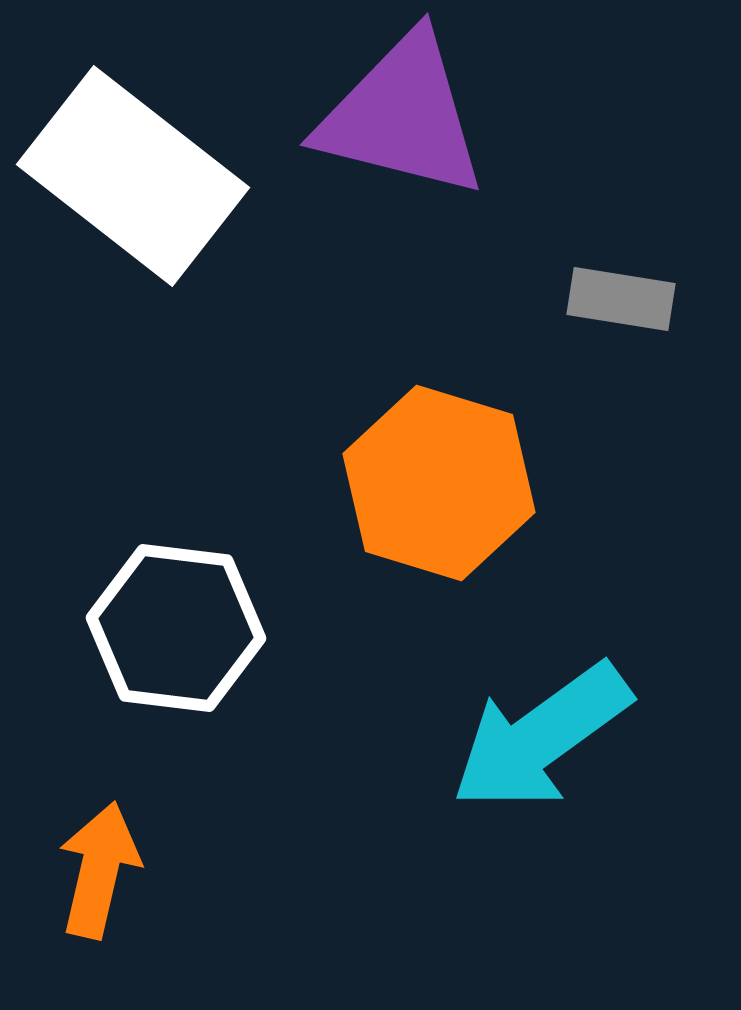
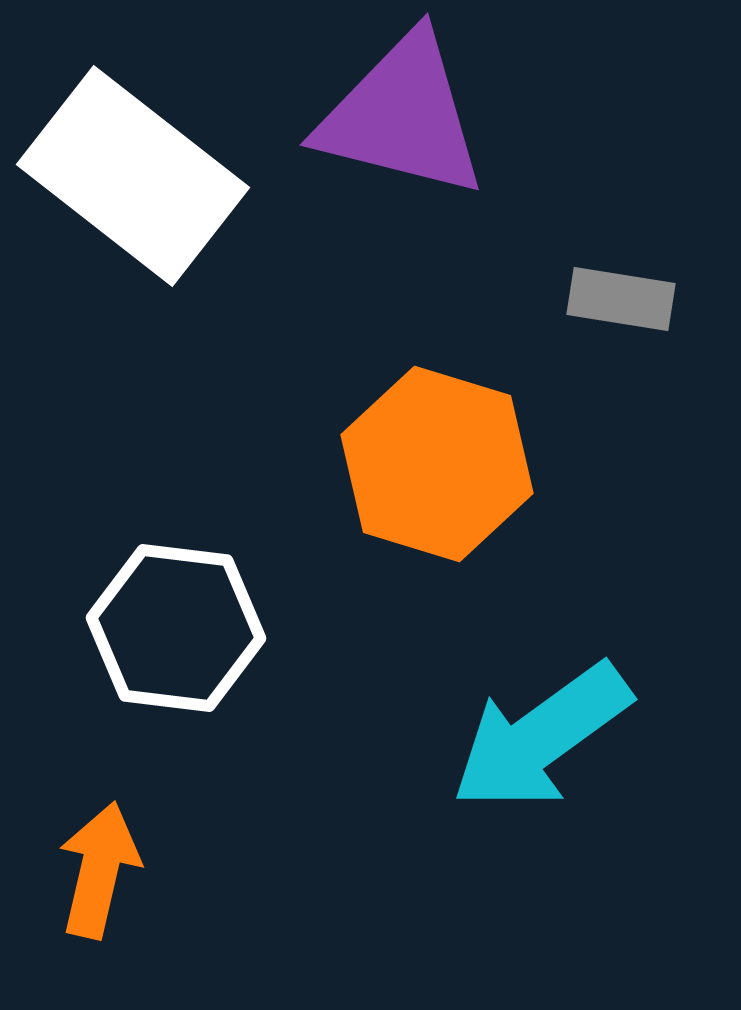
orange hexagon: moved 2 px left, 19 px up
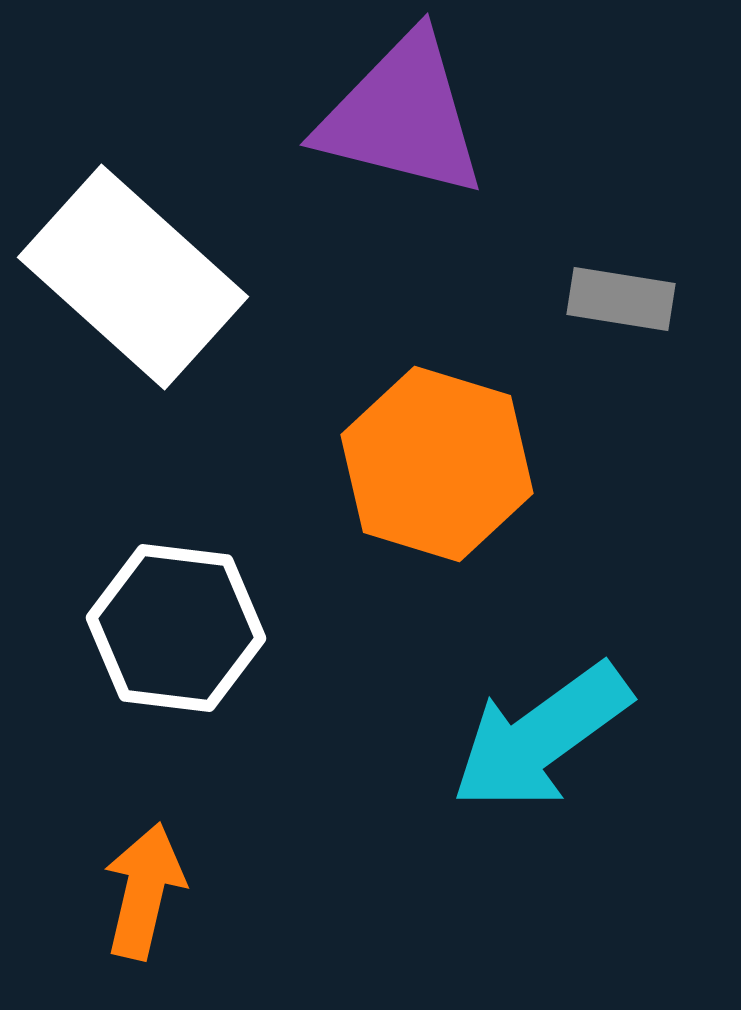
white rectangle: moved 101 px down; rotated 4 degrees clockwise
orange arrow: moved 45 px right, 21 px down
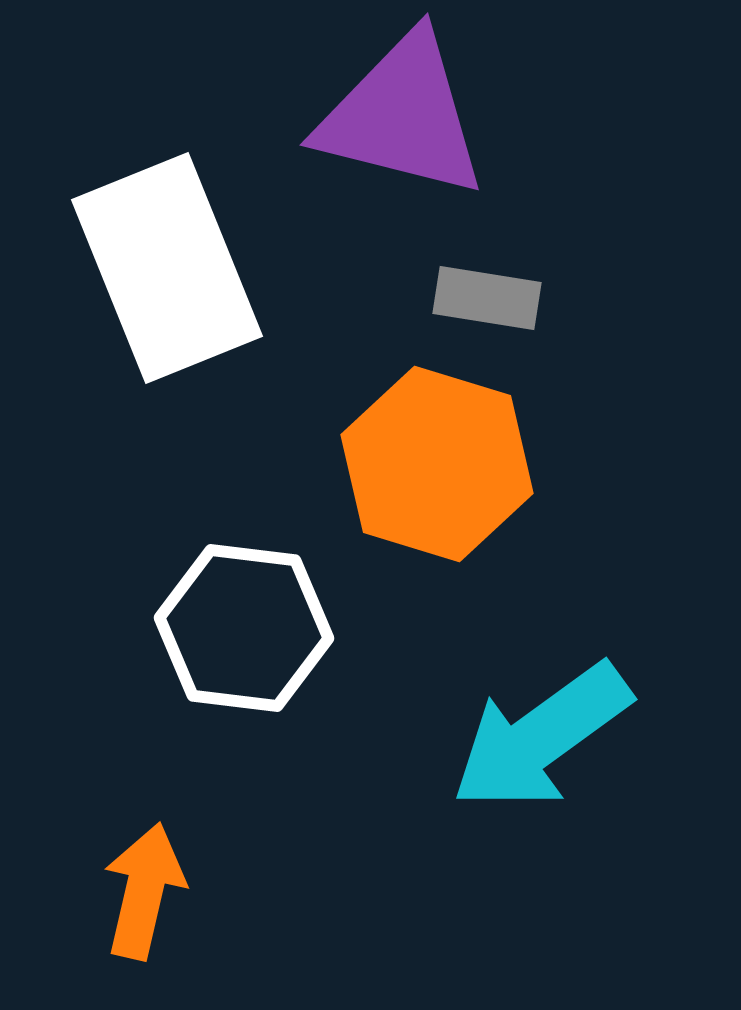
white rectangle: moved 34 px right, 9 px up; rotated 26 degrees clockwise
gray rectangle: moved 134 px left, 1 px up
white hexagon: moved 68 px right
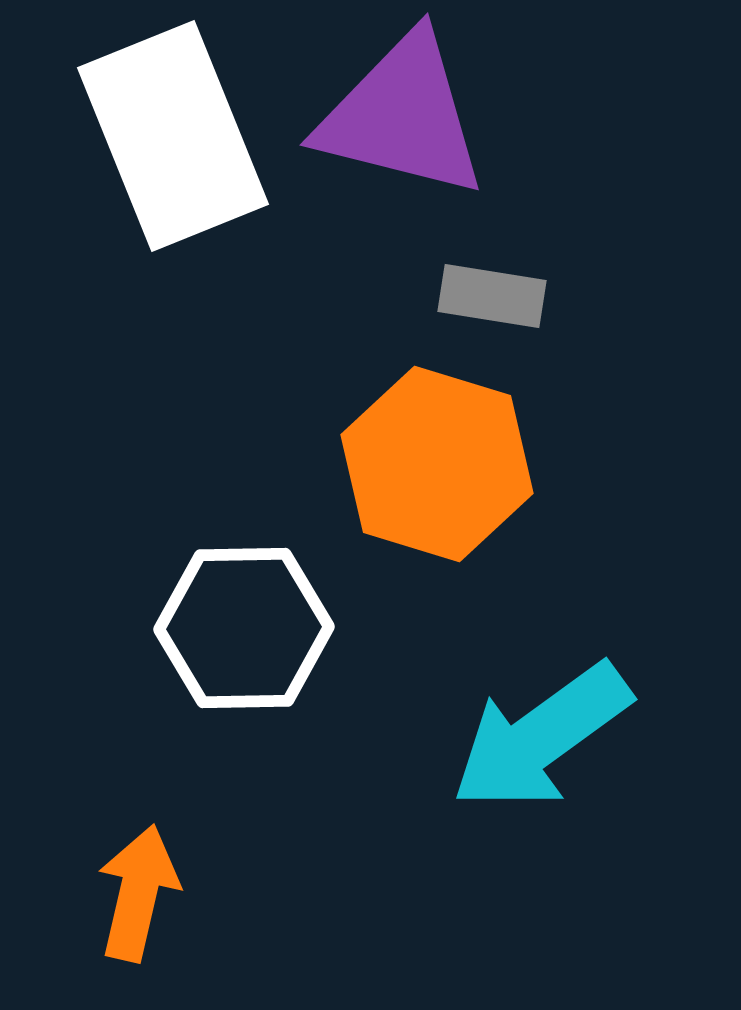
white rectangle: moved 6 px right, 132 px up
gray rectangle: moved 5 px right, 2 px up
white hexagon: rotated 8 degrees counterclockwise
orange arrow: moved 6 px left, 2 px down
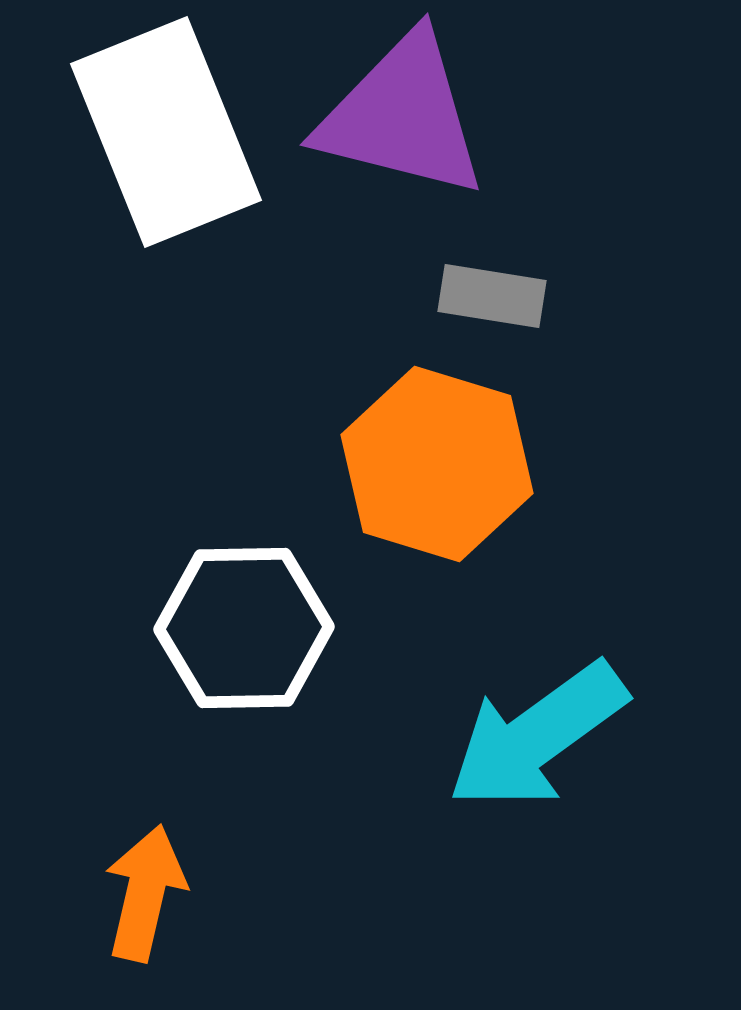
white rectangle: moved 7 px left, 4 px up
cyan arrow: moved 4 px left, 1 px up
orange arrow: moved 7 px right
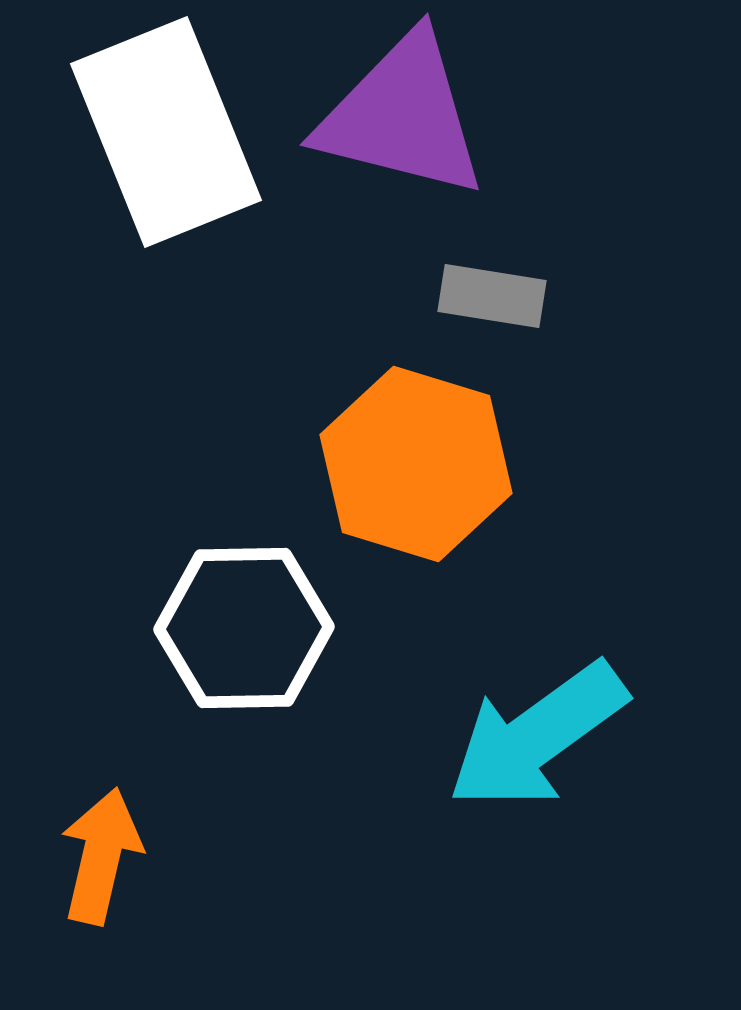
orange hexagon: moved 21 px left
orange arrow: moved 44 px left, 37 px up
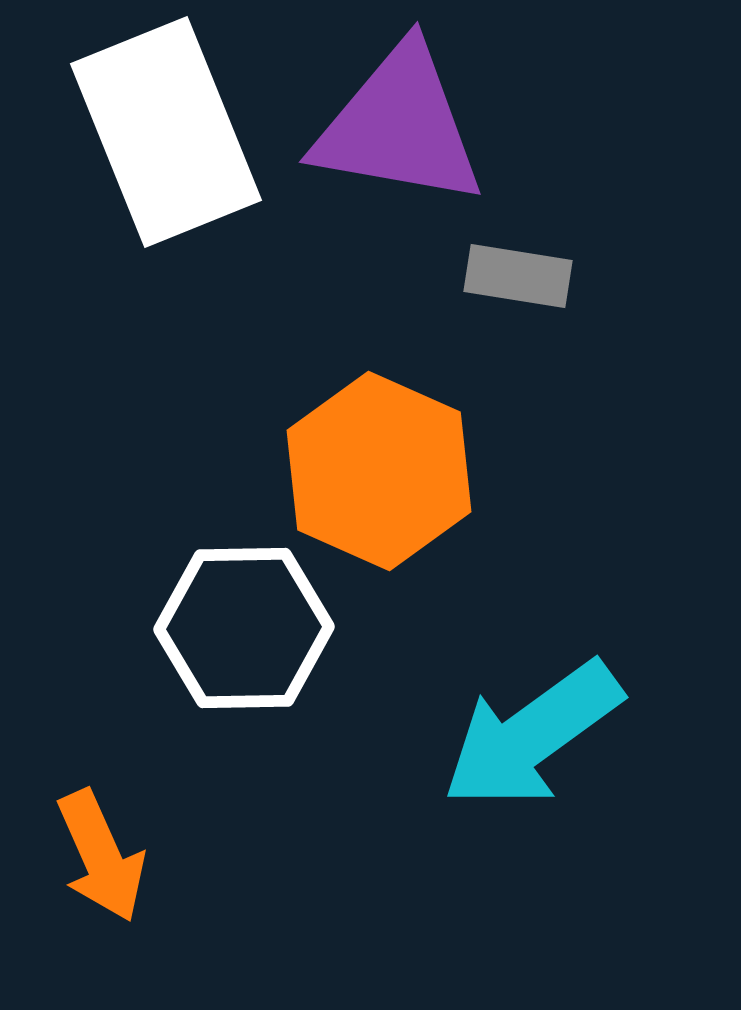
purple triangle: moved 3 px left, 10 px down; rotated 4 degrees counterclockwise
gray rectangle: moved 26 px right, 20 px up
orange hexagon: moved 37 px left, 7 px down; rotated 7 degrees clockwise
cyan arrow: moved 5 px left, 1 px up
orange arrow: rotated 143 degrees clockwise
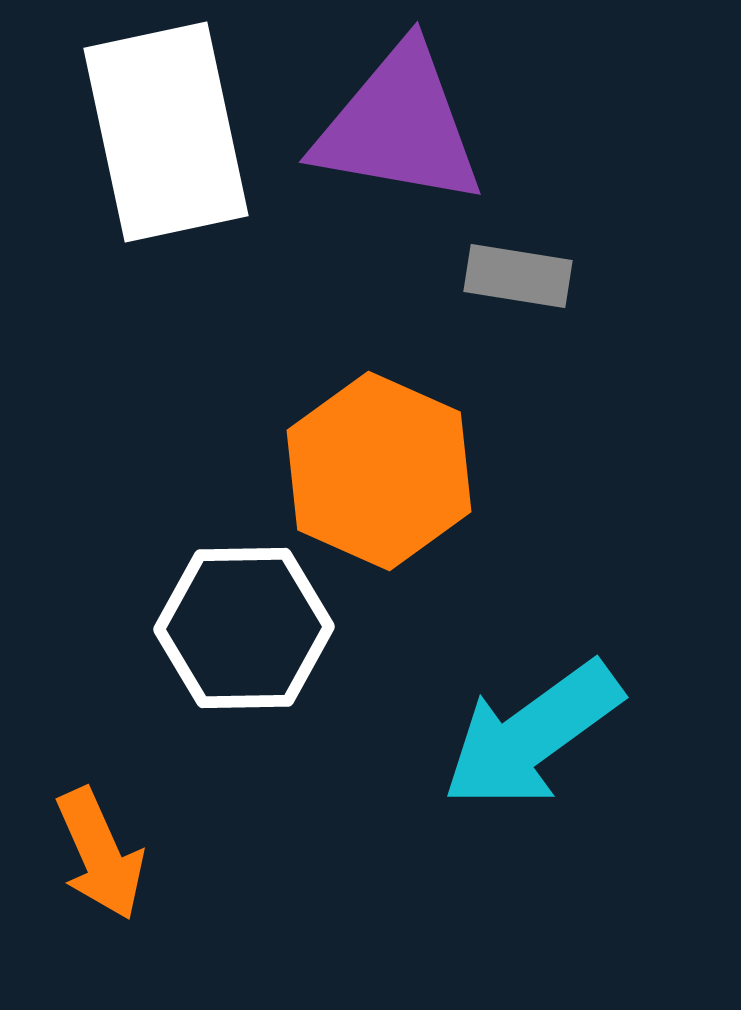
white rectangle: rotated 10 degrees clockwise
orange arrow: moved 1 px left, 2 px up
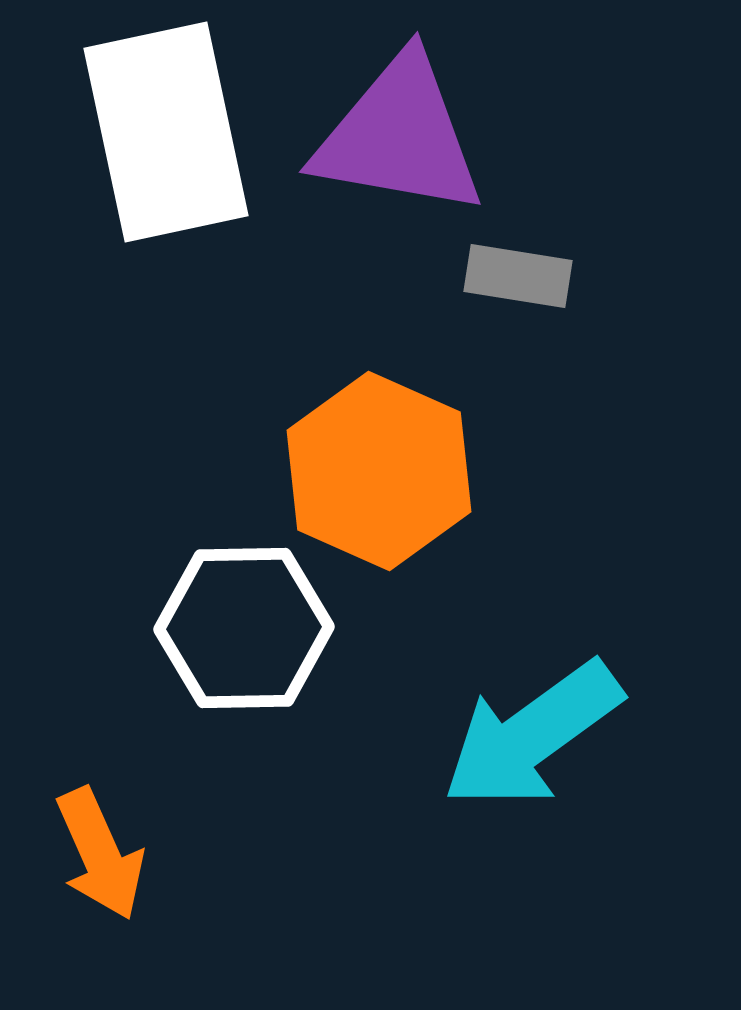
purple triangle: moved 10 px down
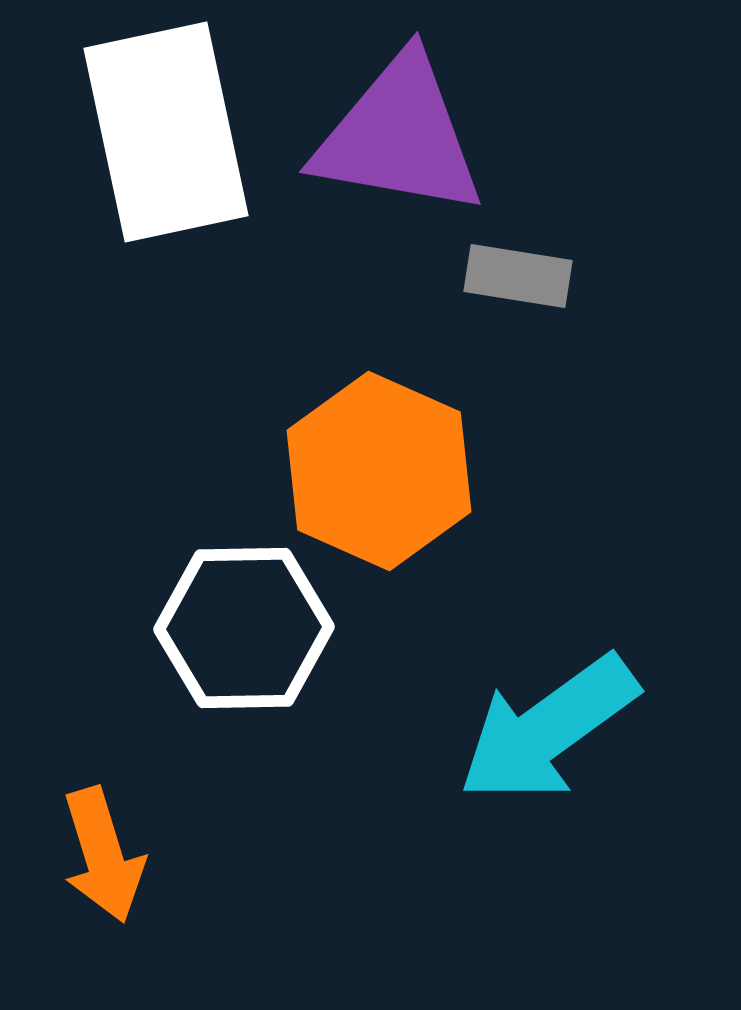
cyan arrow: moved 16 px right, 6 px up
orange arrow: moved 3 px right, 1 px down; rotated 7 degrees clockwise
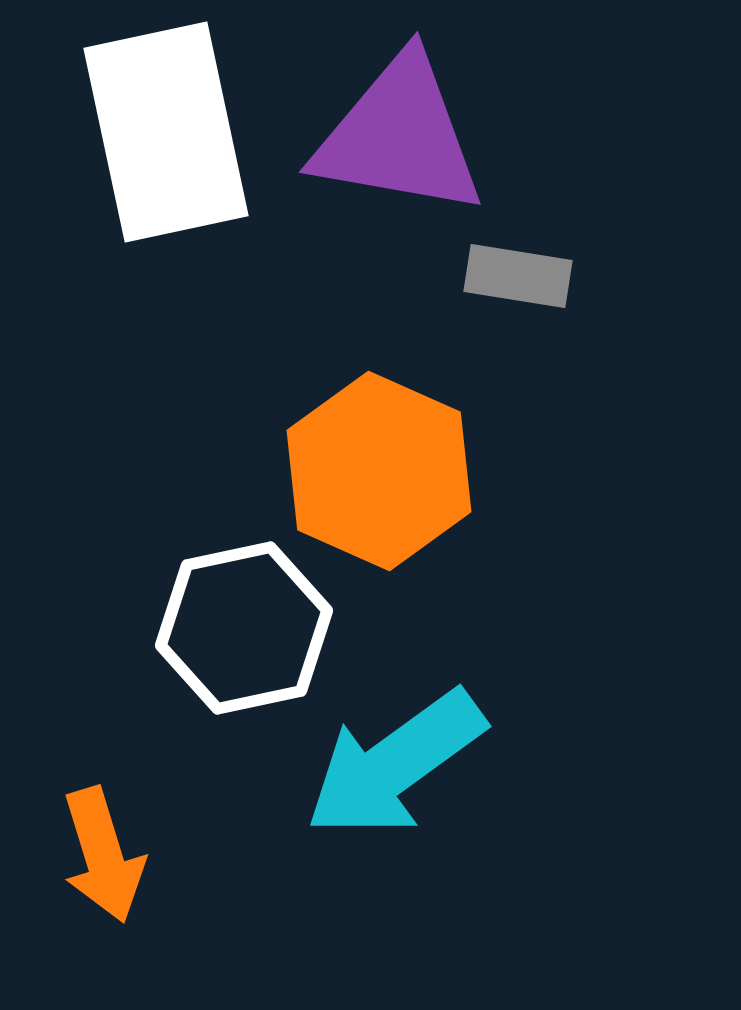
white hexagon: rotated 11 degrees counterclockwise
cyan arrow: moved 153 px left, 35 px down
